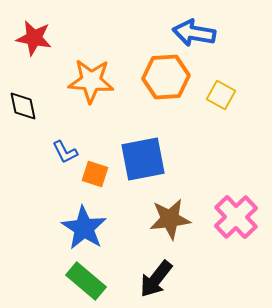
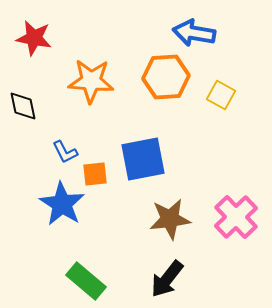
orange square: rotated 24 degrees counterclockwise
blue star: moved 22 px left, 24 px up
black arrow: moved 11 px right
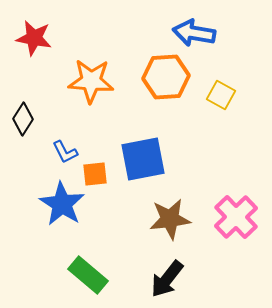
black diamond: moved 13 px down; rotated 44 degrees clockwise
green rectangle: moved 2 px right, 6 px up
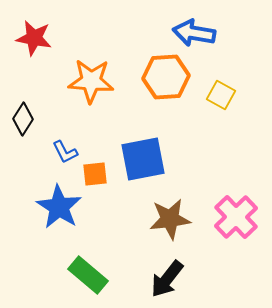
blue star: moved 3 px left, 3 px down
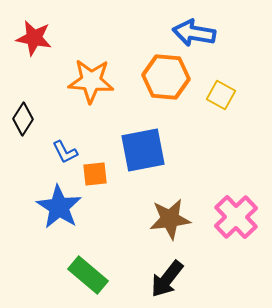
orange hexagon: rotated 9 degrees clockwise
blue square: moved 9 px up
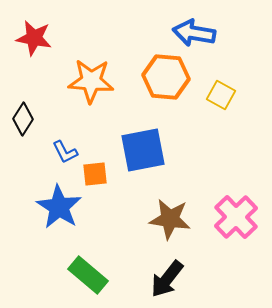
brown star: rotated 15 degrees clockwise
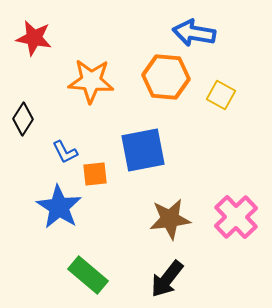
brown star: rotated 15 degrees counterclockwise
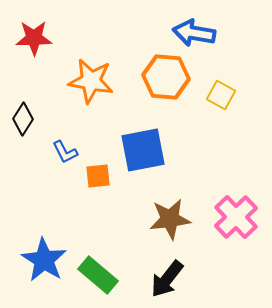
red star: rotated 12 degrees counterclockwise
orange star: rotated 6 degrees clockwise
orange square: moved 3 px right, 2 px down
blue star: moved 15 px left, 53 px down
green rectangle: moved 10 px right
